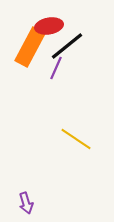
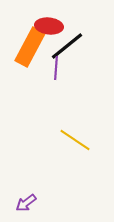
red ellipse: rotated 16 degrees clockwise
purple line: rotated 20 degrees counterclockwise
yellow line: moved 1 px left, 1 px down
purple arrow: rotated 70 degrees clockwise
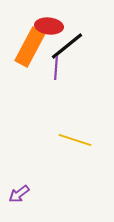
yellow line: rotated 16 degrees counterclockwise
purple arrow: moved 7 px left, 9 px up
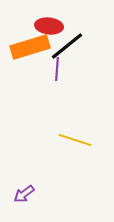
orange rectangle: rotated 45 degrees clockwise
purple line: moved 1 px right, 1 px down
purple arrow: moved 5 px right
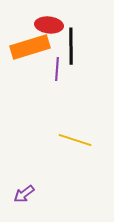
red ellipse: moved 1 px up
black line: moved 4 px right; rotated 51 degrees counterclockwise
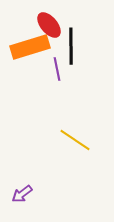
red ellipse: rotated 44 degrees clockwise
purple line: rotated 15 degrees counterclockwise
yellow line: rotated 16 degrees clockwise
purple arrow: moved 2 px left
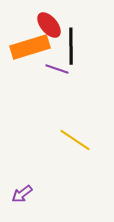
purple line: rotated 60 degrees counterclockwise
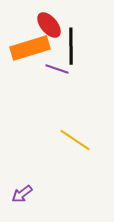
orange rectangle: moved 1 px down
